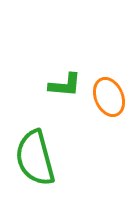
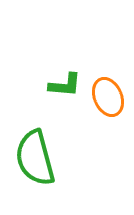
orange ellipse: moved 1 px left
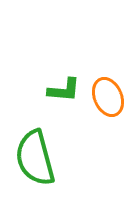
green L-shape: moved 1 px left, 5 px down
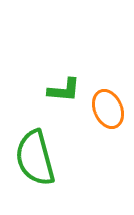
orange ellipse: moved 12 px down
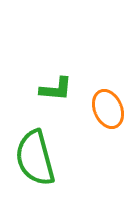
green L-shape: moved 8 px left, 1 px up
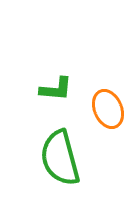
green semicircle: moved 25 px right
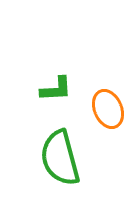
green L-shape: rotated 8 degrees counterclockwise
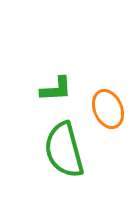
green semicircle: moved 4 px right, 8 px up
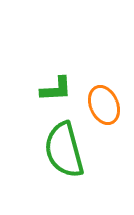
orange ellipse: moved 4 px left, 4 px up
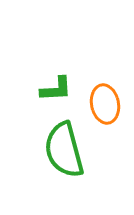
orange ellipse: moved 1 px right, 1 px up; rotated 12 degrees clockwise
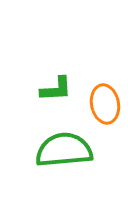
green semicircle: rotated 100 degrees clockwise
